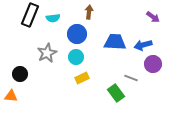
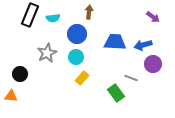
yellow rectangle: rotated 24 degrees counterclockwise
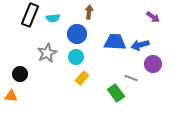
blue arrow: moved 3 px left
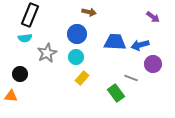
brown arrow: rotated 96 degrees clockwise
cyan semicircle: moved 28 px left, 20 px down
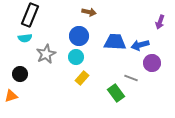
purple arrow: moved 7 px right, 5 px down; rotated 72 degrees clockwise
blue circle: moved 2 px right, 2 px down
gray star: moved 1 px left, 1 px down
purple circle: moved 1 px left, 1 px up
orange triangle: rotated 24 degrees counterclockwise
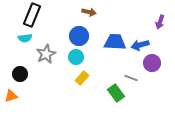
black rectangle: moved 2 px right
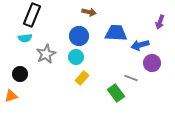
blue trapezoid: moved 1 px right, 9 px up
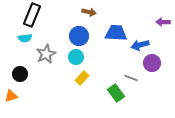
purple arrow: moved 3 px right; rotated 72 degrees clockwise
